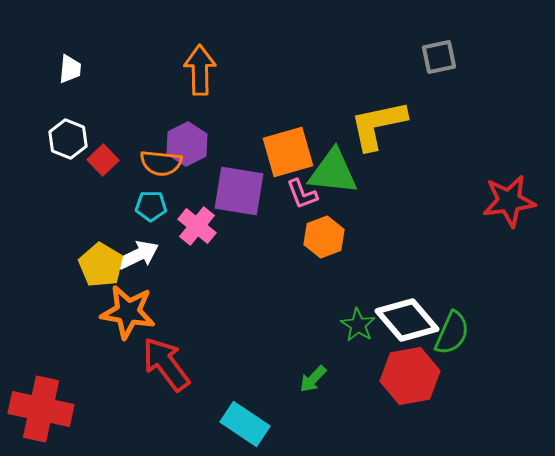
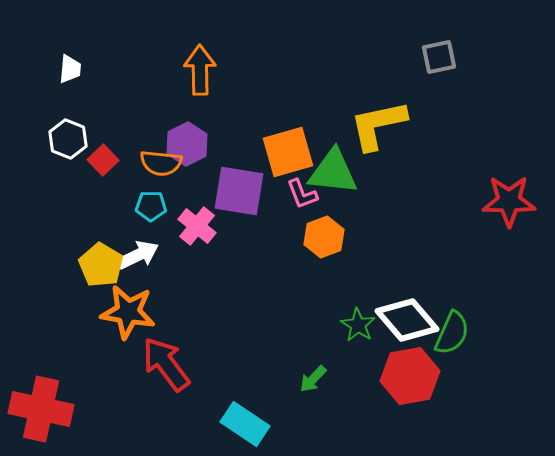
red star: rotated 8 degrees clockwise
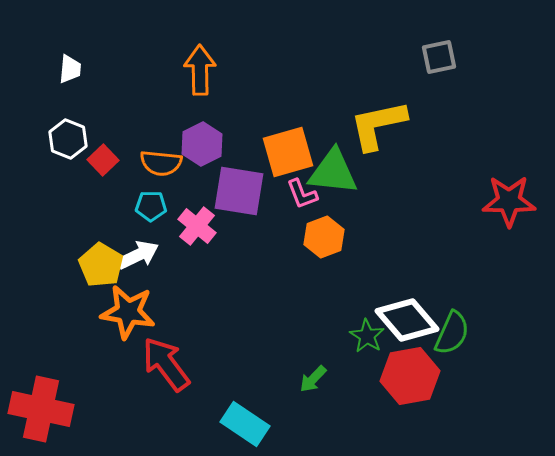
purple hexagon: moved 15 px right
green star: moved 9 px right, 11 px down
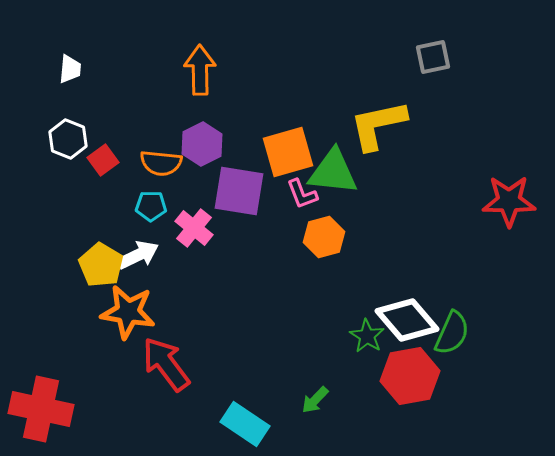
gray square: moved 6 px left
red square: rotated 8 degrees clockwise
pink cross: moved 3 px left, 2 px down
orange hexagon: rotated 6 degrees clockwise
green arrow: moved 2 px right, 21 px down
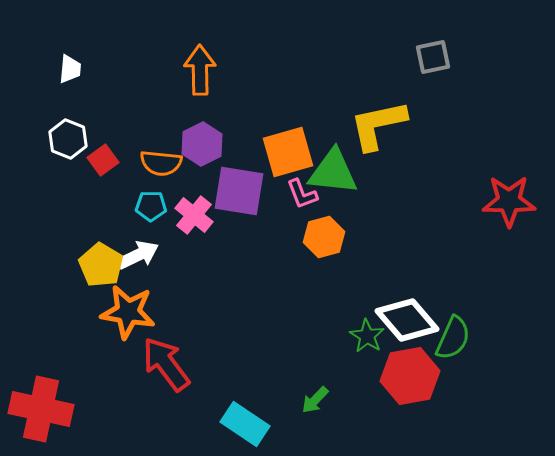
pink cross: moved 13 px up
green semicircle: moved 1 px right, 5 px down
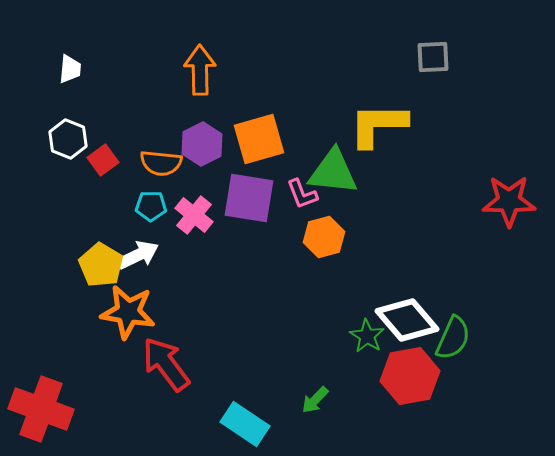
gray square: rotated 9 degrees clockwise
yellow L-shape: rotated 12 degrees clockwise
orange square: moved 29 px left, 13 px up
purple square: moved 10 px right, 7 px down
red cross: rotated 8 degrees clockwise
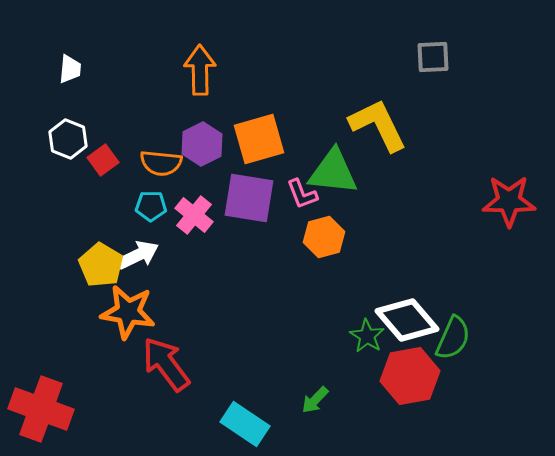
yellow L-shape: rotated 64 degrees clockwise
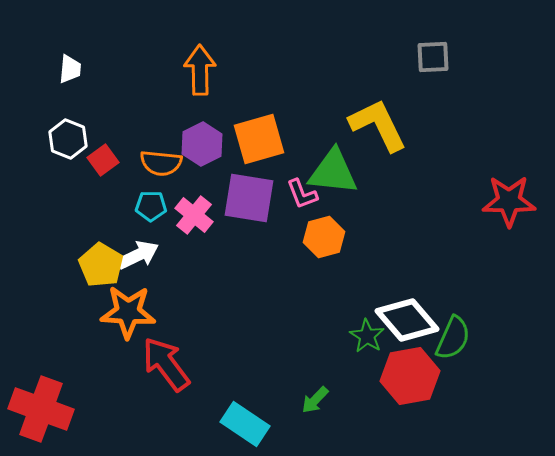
orange star: rotated 6 degrees counterclockwise
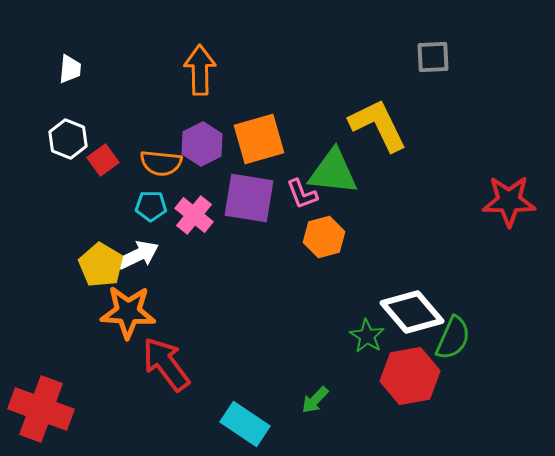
white diamond: moved 5 px right, 8 px up
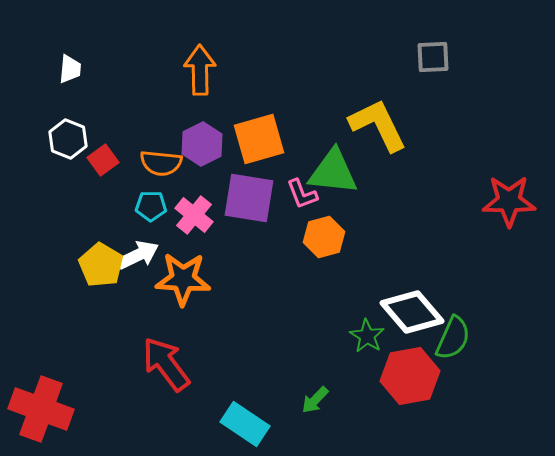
orange star: moved 55 px right, 33 px up
